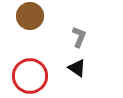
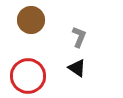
brown circle: moved 1 px right, 4 px down
red circle: moved 2 px left
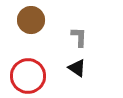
gray L-shape: rotated 20 degrees counterclockwise
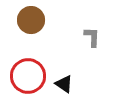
gray L-shape: moved 13 px right
black triangle: moved 13 px left, 16 px down
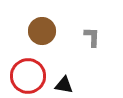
brown circle: moved 11 px right, 11 px down
black triangle: moved 1 px down; rotated 24 degrees counterclockwise
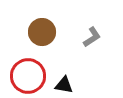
brown circle: moved 1 px down
gray L-shape: rotated 55 degrees clockwise
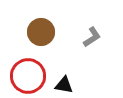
brown circle: moved 1 px left
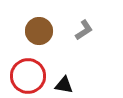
brown circle: moved 2 px left, 1 px up
gray L-shape: moved 8 px left, 7 px up
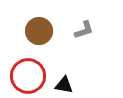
gray L-shape: rotated 15 degrees clockwise
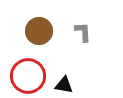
gray L-shape: moved 1 px left, 2 px down; rotated 75 degrees counterclockwise
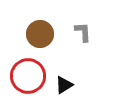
brown circle: moved 1 px right, 3 px down
black triangle: rotated 42 degrees counterclockwise
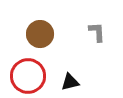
gray L-shape: moved 14 px right
black triangle: moved 6 px right, 3 px up; rotated 18 degrees clockwise
